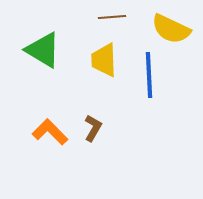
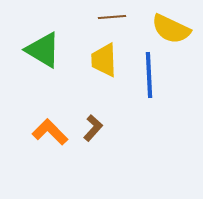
brown L-shape: rotated 12 degrees clockwise
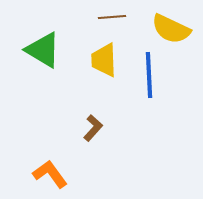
orange L-shape: moved 42 px down; rotated 9 degrees clockwise
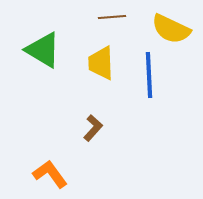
yellow trapezoid: moved 3 px left, 3 px down
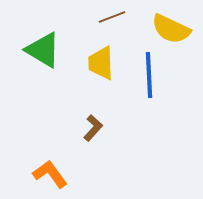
brown line: rotated 16 degrees counterclockwise
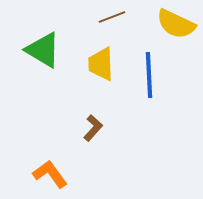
yellow semicircle: moved 5 px right, 5 px up
yellow trapezoid: moved 1 px down
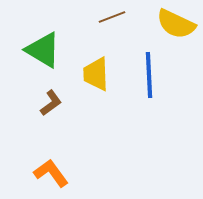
yellow trapezoid: moved 5 px left, 10 px down
brown L-shape: moved 42 px left, 25 px up; rotated 12 degrees clockwise
orange L-shape: moved 1 px right, 1 px up
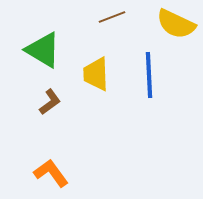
brown L-shape: moved 1 px left, 1 px up
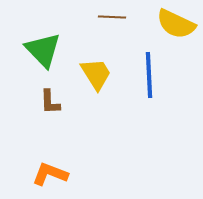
brown line: rotated 24 degrees clockwise
green triangle: rotated 15 degrees clockwise
yellow trapezoid: rotated 150 degrees clockwise
brown L-shape: rotated 124 degrees clockwise
orange L-shape: moved 1 px left, 1 px down; rotated 33 degrees counterclockwise
